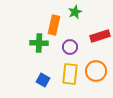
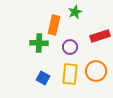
blue square: moved 2 px up
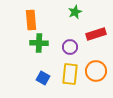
orange rectangle: moved 23 px left, 5 px up; rotated 18 degrees counterclockwise
red rectangle: moved 4 px left, 2 px up
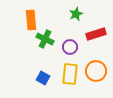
green star: moved 1 px right, 2 px down
green cross: moved 6 px right, 4 px up; rotated 24 degrees clockwise
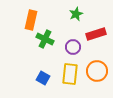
orange rectangle: rotated 18 degrees clockwise
purple circle: moved 3 px right
orange circle: moved 1 px right
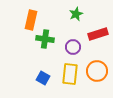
red rectangle: moved 2 px right
green cross: rotated 18 degrees counterclockwise
